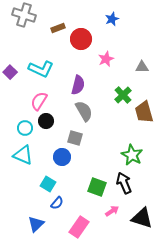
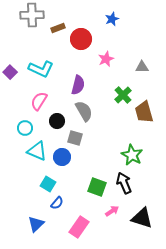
gray cross: moved 8 px right; rotated 20 degrees counterclockwise
black circle: moved 11 px right
cyan triangle: moved 14 px right, 4 px up
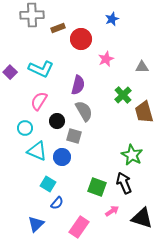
gray square: moved 1 px left, 2 px up
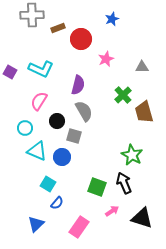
purple square: rotated 16 degrees counterclockwise
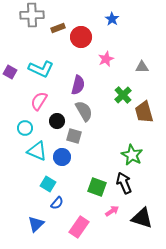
blue star: rotated 16 degrees counterclockwise
red circle: moved 2 px up
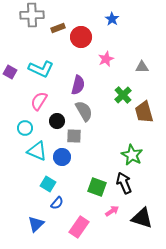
gray square: rotated 14 degrees counterclockwise
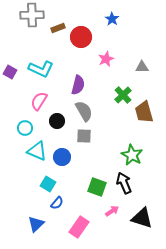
gray square: moved 10 px right
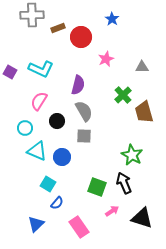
pink rectangle: rotated 70 degrees counterclockwise
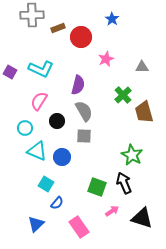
cyan square: moved 2 px left
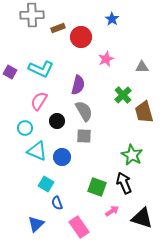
blue semicircle: rotated 120 degrees clockwise
